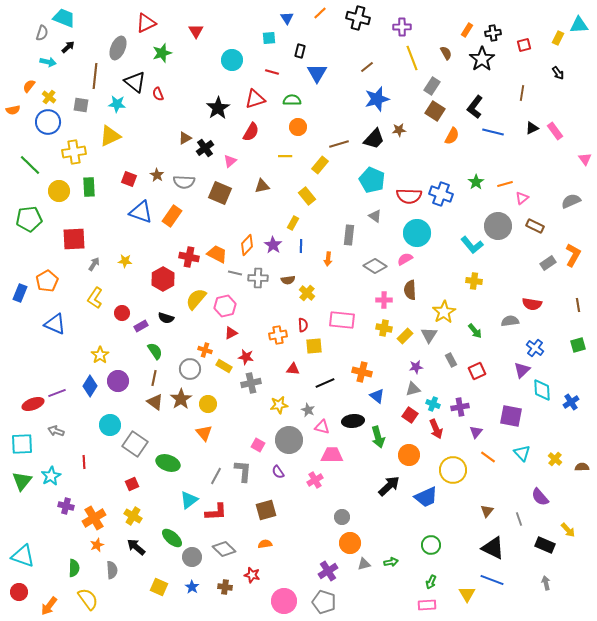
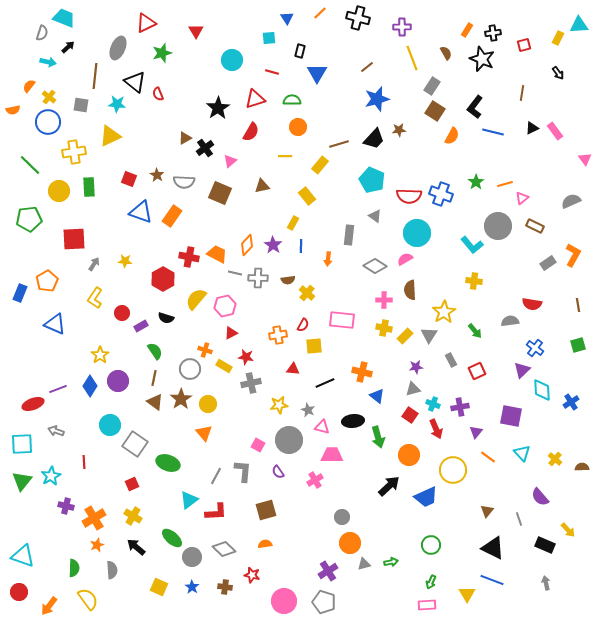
black star at (482, 59): rotated 15 degrees counterclockwise
red semicircle at (303, 325): rotated 32 degrees clockwise
purple line at (57, 393): moved 1 px right, 4 px up
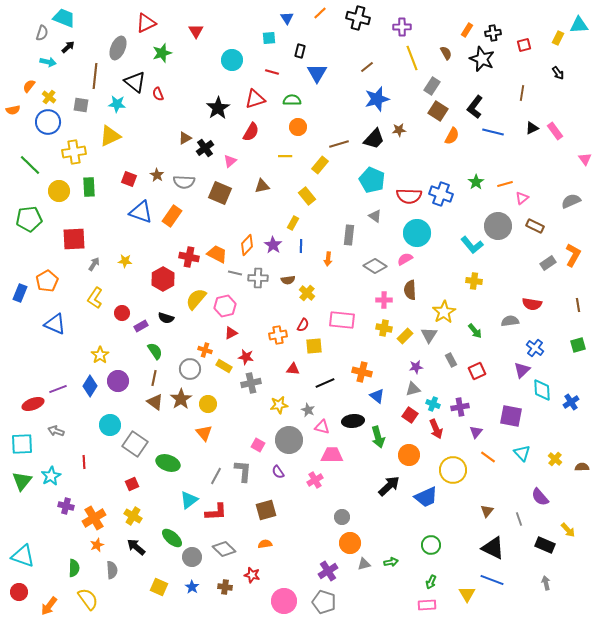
brown square at (435, 111): moved 3 px right
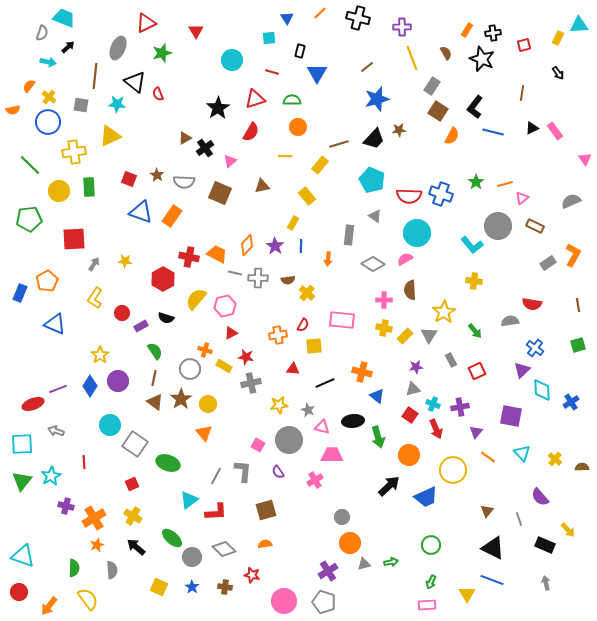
purple star at (273, 245): moved 2 px right, 1 px down
gray diamond at (375, 266): moved 2 px left, 2 px up
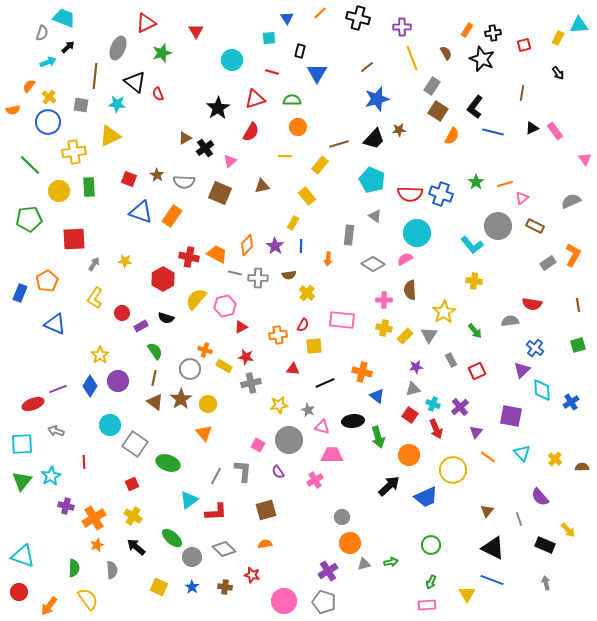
cyan arrow at (48, 62): rotated 35 degrees counterclockwise
red semicircle at (409, 196): moved 1 px right, 2 px up
brown semicircle at (288, 280): moved 1 px right, 5 px up
red triangle at (231, 333): moved 10 px right, 6 px up
purple cross at (460, 407): rotated 30 degrees counterclockwise
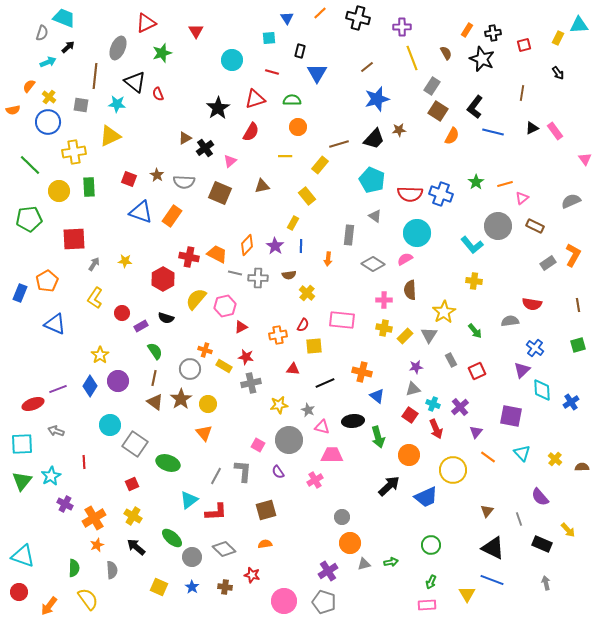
purple cross at (66, 506): moved 1 px left, 2 px up; rotated 14 degrees clockwise
black rectangle at (545, 545): moved 3 px left, 1 px up
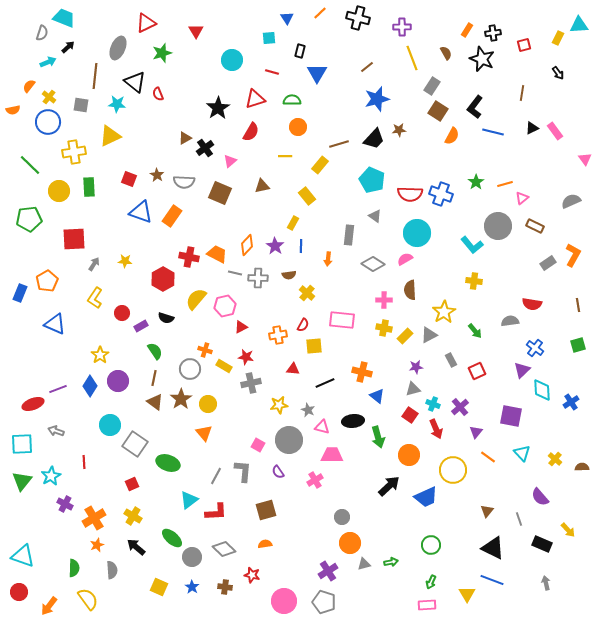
gray triangle at (429, 335): rotated 30 degrees clockwise
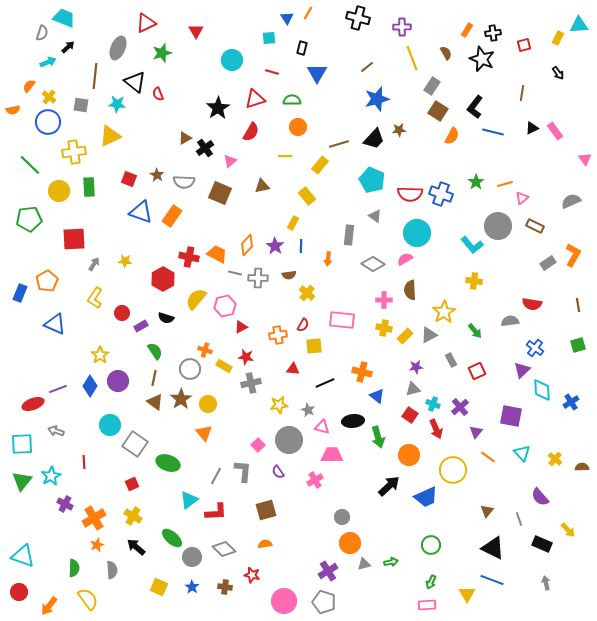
orange line at (320, 13): moved 12 px left; rotated 16 degrees counterclockwise
black rectangle at (300, 51): moved 2 px right, 3 px up
pink square at (258, 445): rotated 16 degrees clockwise
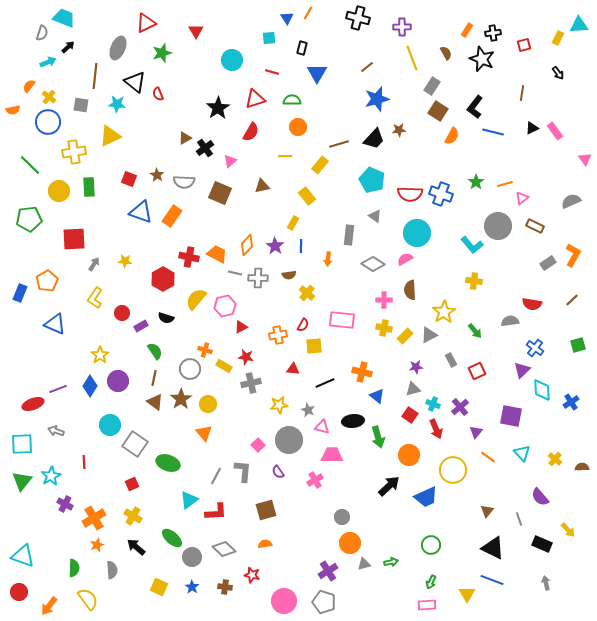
brown line at (578, 305): moved 6 px left, 5 px up; rotated 56 degrees clockwise
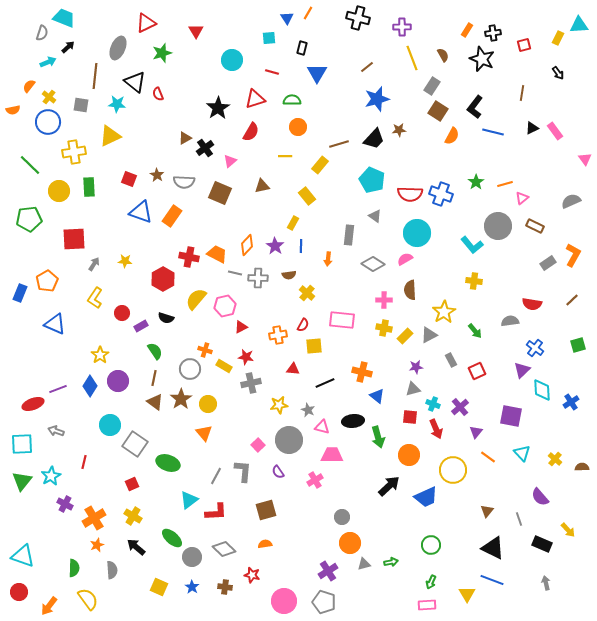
brown semicircle at (446, 53): moved 3 px left, 2 px down
red square at (410, 415): moved 2 px down; rotated 28 degrees counterclockwise
red line at (84, 462): rotated 16 degrees clockwise
